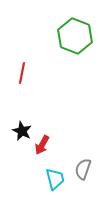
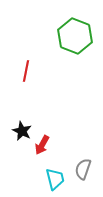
red line: moved 4 px right, 2 px up
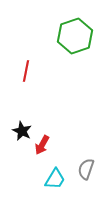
green hexagon: rotated 20 degrees clockwise
gray semicircle: moved 3 px right
cyan trapezoid: rotated 45 degrees clockwise
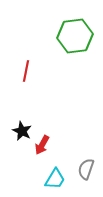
green hexagon: rotated 12 degrees clockwise
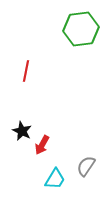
green hexagon: moved 6 px right, 7 px up
gray semicircle: moved 3 px up; rotated 15 degrees clockwise
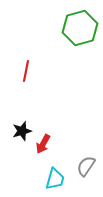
green hexagon: moved 1 px left, 1 px up; rotated 8 degrees counterclockwise
black star: rotated 30 degrees clockwise
red arrow: moved 1 px right, 1 px up
cyan trapezoid: rotated 15 degrees counterclockwise
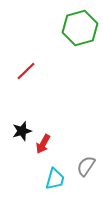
red line: rotated 35 degrees clockwise
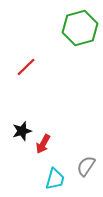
red line: moved 4 px up
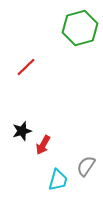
red arrow: moved 1 px down
cyan trapezoid: moved 3 px right, 1 px down
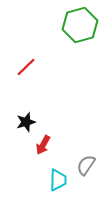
green hexagon: moved 3 px up
black star: moved 4 px right, 9 px up
gray semicircle: moved 1 px up
cyan trapezoid: rotated 15 degrees counterclockwise
